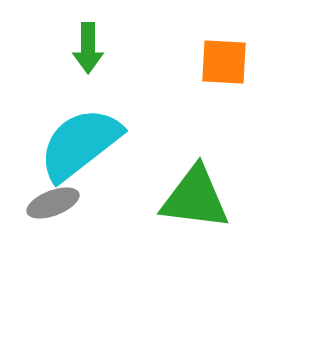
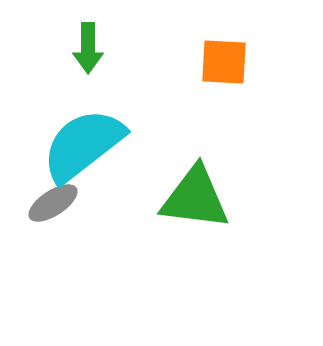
cyan semicircle: moved 3 px right, 1 px down
gray ellipse: rotated 12 degrees counterclockwise
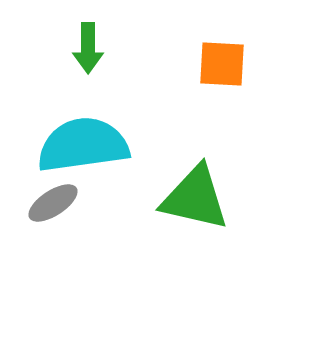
orange square: moved 2 px left, 2 px down
cyan semicircle: rotated 30 degrees clockwise
green triangle: rotated 6 degrees clockwise
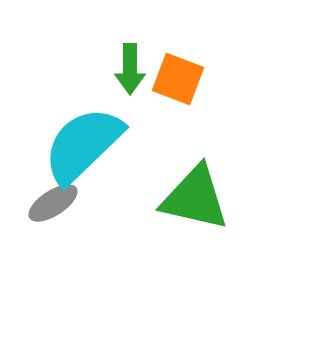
green arrow: moved 42 px right, 21 px down
orange square: moved 44 px left, 15 px down; rotated 18 degrees clockwise
cyan semicircle: rotated 36 degrees counterclockwise
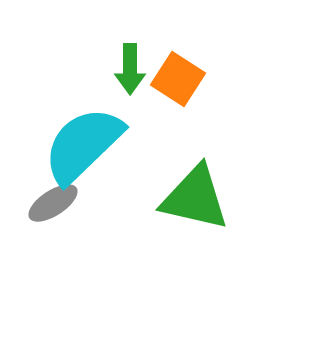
orange square: rotated 12 degrees clockwise
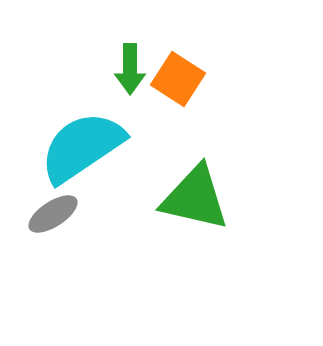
cyan semicircle: moved 1 px left, 2 px down; rotated 10 degrees clockwise
gray ellipse: moved 11 px down
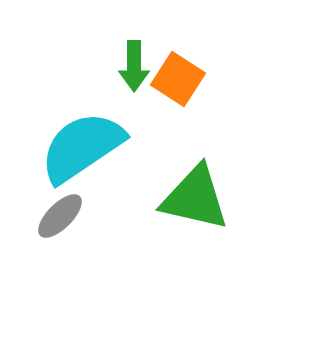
green arrow: moved 4 px right, 3 px up
gray ellipse: moved 7 px right, 2 px down; rotated 12 degrees counterclockwise
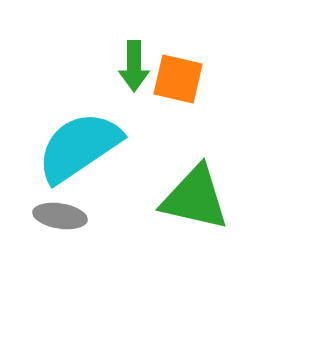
orange square: rotated 20 degrees counterclockwise
cyan semicircle: moved 3 px left
gray ellipse: rotated 54 degrees clockwise
